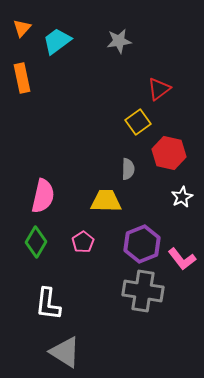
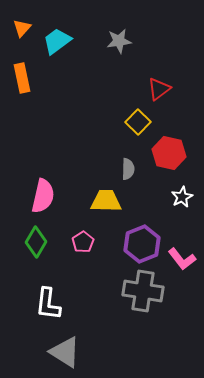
yellow square: rotated 10 degrees counterclockwise
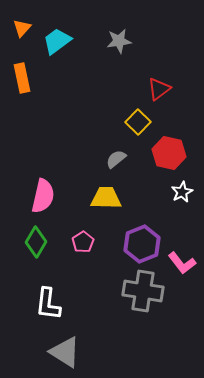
gray semicircle: moved 12 px left, 10 px up; rotated 130 degrees counterclockwise
white star: moved 5 px up
yellow trapezoid: moved 3 px up
pink L-shape: moved 4 px down
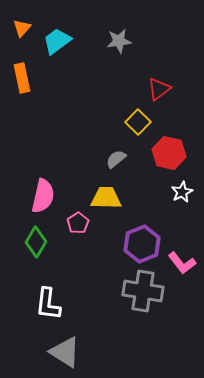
pink pentagon: moved 5 px left, 19 px up
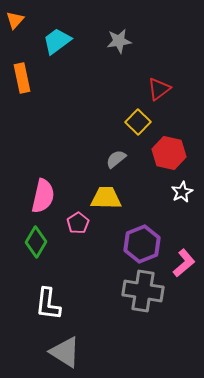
orange triangle: moved 7 px left, 8 px up
pink L-shape: moved 2 px right; rotated 92 degrees counterclockwise
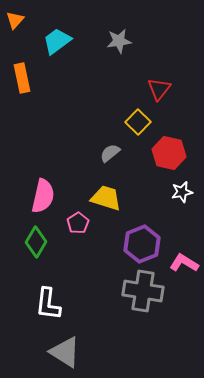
red triangle: rotated 15 degrees counterclockwise
gray semicircle: moved 6 px left, 6 px up
white star: rotated 15 degrees clockwise
yellow trapezoid: rotated 16 degrees clockwise
pink L-shape: rotated 108 degrees counterclockwise
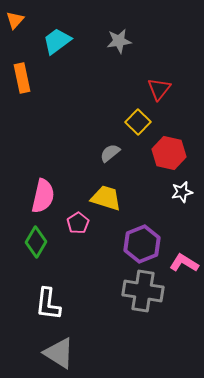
gray triangle: moved 6 px left, 1 px down
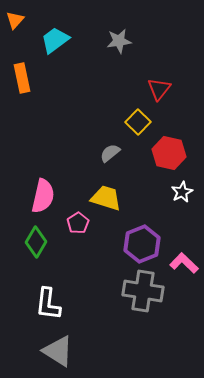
cyan trapezoid: moved 2 px left, 1 px up
white star: rotated 15 degrees counterclockwise
pink L-shape: rotated 12 degrees clockwise
gray triangle: moved 1 px left, 2 px up
